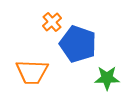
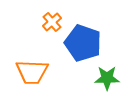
blue pentagon: moved 5 px right, 1 px up
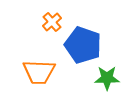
blue pentagon: moved 2 px down
orange trapezoid: moved 7 px right
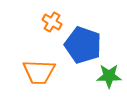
orange cross: rotated 18 degrees counterclockwise
green star: moved 2 px right, 2 px up
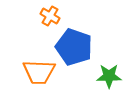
orange cross: moved 2 px left, 6 px up
blue pentagon: moved 9 px left, 2 px down
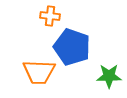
orange cross: rotated 24 degrees counterclockwise
blue pentagon: moved 2 px left
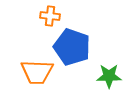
orange trapezoid: moved 2 px left
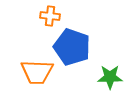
green star: moved 1 px right, 1 px down
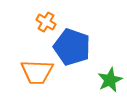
orange cross: moved 4 px left, 6 px down; rotated 24 degrees clockwise
green star: moved 3 px down; rotated 25 degrees counterclockwise
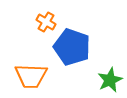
orange trapezoid: moved 6 px left, 4 px down
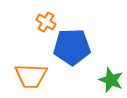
blue pentagon: rotated 21 degrees counterclockwise
green star: moved 1 px right; rotated 25 degrees counterclockwise
